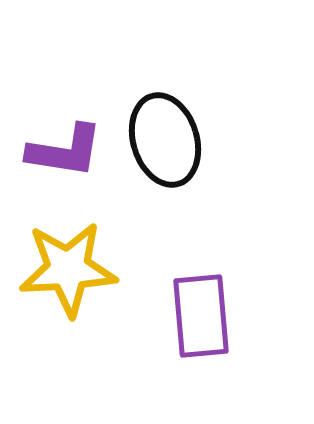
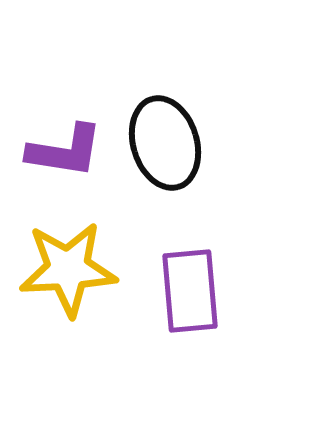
black ellipse: moved 3 px down
purple rectangle: moved 11 px left, 25 px up
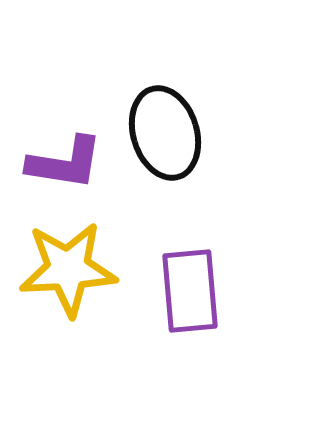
black ellipse: moved 10 px up
purple L-shape: moved 12 px down
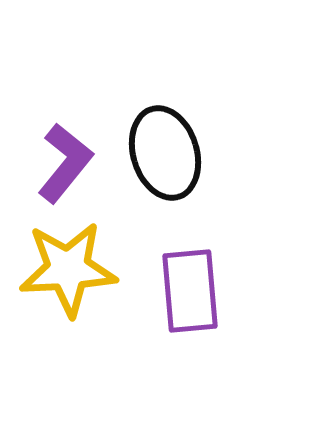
black ellipse: moved 20 px down
purple L-shape: rotated 60 degrees counterclockwise
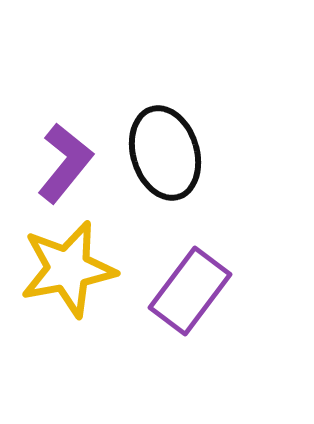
yellow star: rotated 8 degrees counterclockwise
purple rectangle: rotated 42 degrees clockwise
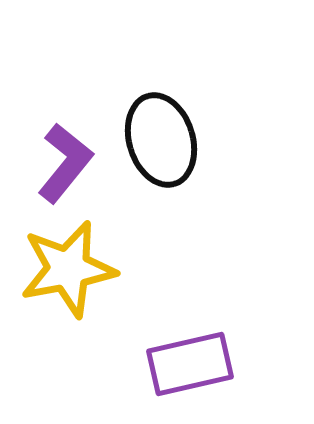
black ellipse: moved 4 px left, 13 px up
purple rectangle: moved 73 px down; rotated 40 degrees clockwise
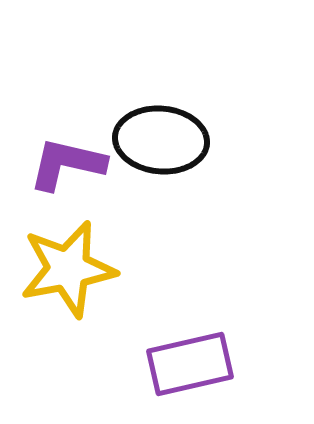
black ellipse: rotated 68 degrees counterclockwise
purple L-shape: moved 2 px right, 1 px down; rotated 116 degrees counterclockwise
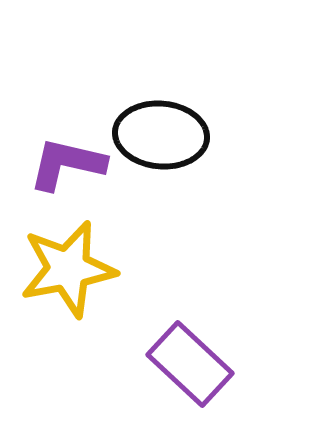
black ellipse: moved 5 px up
purple rectangle: rotated 56 degrees clockwise
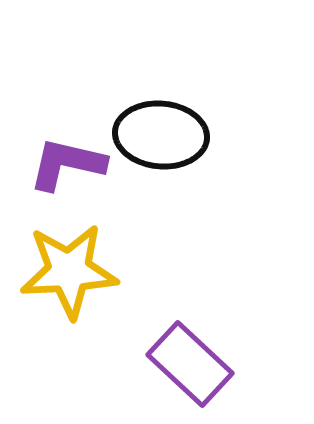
yellow star: moved 1 px right, 2 px down; rotated 8 degrees clockwise
